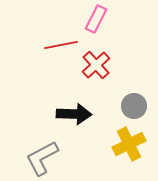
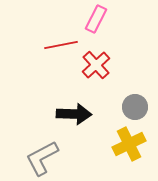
gray circle: moved 1 px right, 1 px down
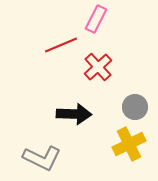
red line: rotated 12 degrees counterclockwise
red cross: moved 2 px right, 2 px down
gray L-shape: rotated 126 degrees counterclockwise
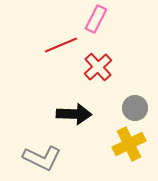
gray circle: moved 1 px down
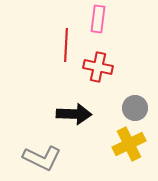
pink rectangle: moved 2 px right; rotated 20 degrees counterclockwise
red line: moved 5 px right; rotated 64 degrees counterclockwise
red cross: rotated 36 degrees counterclockwise
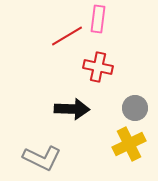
red line: moved 1 px right, 9 px up; rotated 56 degrees clockwise
black arrow: moved 2 px left, 5 px up
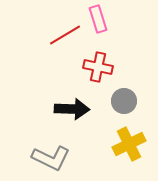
pink rectangle: rotated 24 degrees counterclockwise
red line: moved 2 px left, 1 px up
gray circle: moved 11 px left, 7 px up
gray L-shape: moved 9 px right
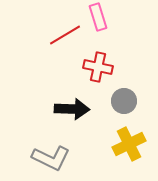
pink rectangle: moved 2 px up
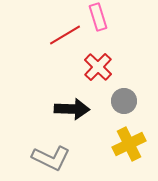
red cross: rotated 32 degrees clockwise
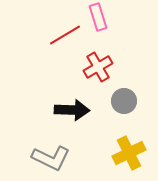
red cross: rotated 16 degrees clockwise
black arrow: moved 1 px down
yellow cross: moved 9 px down
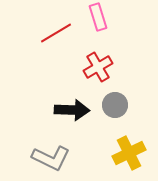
red line: moved 9 px left, 2 px up
gray circle: moved 9 px left, 4 px down
